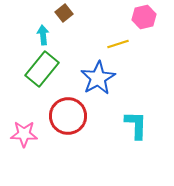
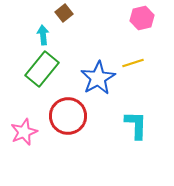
pink hexagon: moved 2 px left, 1 px down
yellow line: moved 15 px right, 19 px down
pink star: moved 2 px up; rotated 24 degrees counterclockwise
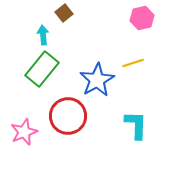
blue star: moved 1 px left, 2 px down
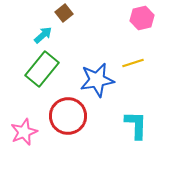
cyan arrow: rotated 54 degrees clockwise
blue star: rotated 20 degrees clockwise
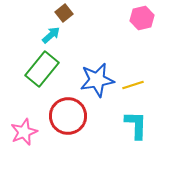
cyan arrow: moved 8 px right
yellow line: moved 22 px down
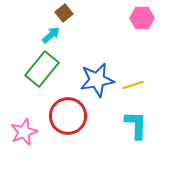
pink hexagon: rotated 15 degrees clockwise
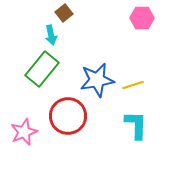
cyan arrow: rotated 120 degrees clockwise
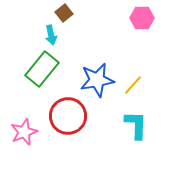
yellow line: rotated 30 degrees counterclockwise
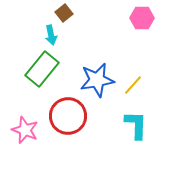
pink star: moved 1 px right, 2 px up; rotated 28 degrees counterclockwise
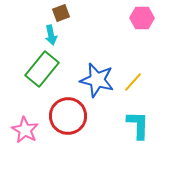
brown square: moved 3 px left; rotated 18 degrees clockwise
blue star: rotated 24 degrees clockwise
yellow line: moved 3 px up
cyan L-shape: moved 2 px right
pink star: rotated 8 degrees clockwise
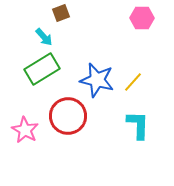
cyan arrow: moved 7 px left, 2 px down; rotated 30 degrees counterclockwise
green rectangle: rotated 20 degrees clockwise
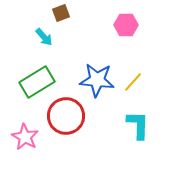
pink hexagon: moved 16 px left, 7 px down
green rectangle: moved 5 px left, 13 px down
blue star: rotated 8 degrees counterclockwise
red circle: moved 2 px left
pink star: moved 7 px down
